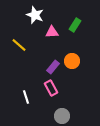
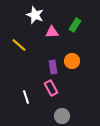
purple rectangle: rotated 48 degrees counterclockwise
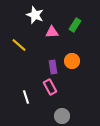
pink rectangle: moved 1 px left, 1 px up
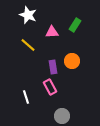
white star: moved 7 px left
yellow line: moved 9 px right
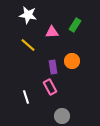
white star: rotated 12 degrees counterclockwise
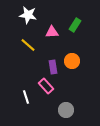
pink rectangle: moved 4 px left, 1 px up; rotated 14 degrees counterclockwise
gray circle: moved 4 px right, 6 px up
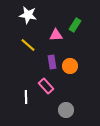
pink triangle: moved 4 px right, 3 px down
orange circle: moved 2 px left, 5 px down
purple rectangle: moved 1 px left, 5 px up
white line: rotated 16 degrees clockwise
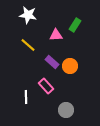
purple rectangle: rotated 40 degrees counterclockwise
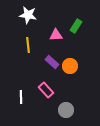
green rectangle: moved 1 px right, 1 px down
yellow line: rotated 42 degrees clockwise
pink rectangle: moved 4 px down
white line: moved 5 px left
